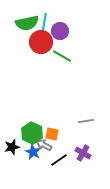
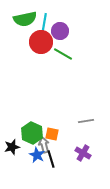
green semicircle: moved 2 px left, 4 px up
green line: moved 1 px right, 2 px up
gray arrow: rotated 49 degrees clockwise
blue star: moved 4 px right, 3 px down
black line: moved 8 px left, 1 px up; rotated 72 degrees counterclockwise
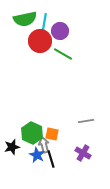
red circle: moved 1 px left, 1 px up
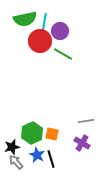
green hexagon: rotated 10 degrees clockwise
gray arrow: moved 28 px left, 17 px down; rotated 28 degrees counterclockwise
purple cross: moved 1 px left, 10 px up
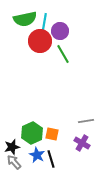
green line: rotated 30 degrees clockwise
gray arrow: moved 2 px left
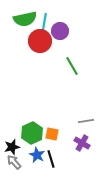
green line: moved 9 px right, 12 px down
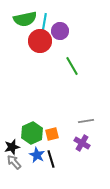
orange square: rotated 24 degrees counterclockwise
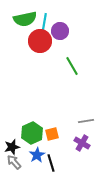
blue star: rotated 14 degrees clockwise
black line: moved 4 px down
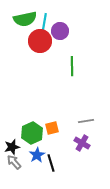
green line: rotated 30 degrees clockwise
orange square: moved 6 px up
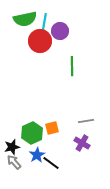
black line: rotated 36 degrees counterclockwise
